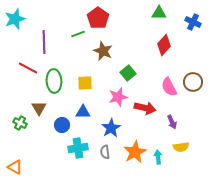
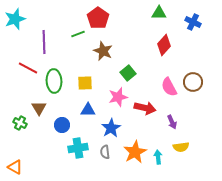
blue triangle: moved 5 px right, 2 px up
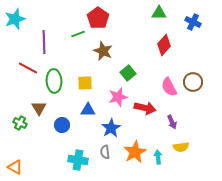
cyan cross: moved 12 px down; rotated 18 degrees clockwise
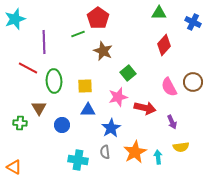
yellow square: moved 3 px down
green cross: rotated 24 degrees counterclockwise
orange triangle: moved 1 px left
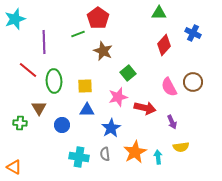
blue cross: moved 11 px down
red line: moved 2 px down; rotated 12 degrees clockwise
blue triangle: moved 1 px left
gray semicircle: moved 2 px down
cyan cross: moved 1 px right, 3 px up
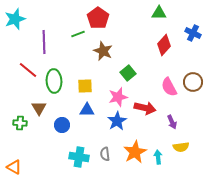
blue star: moved 6 px right, 7 px up
